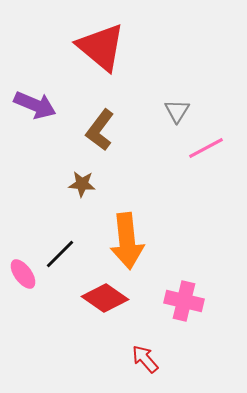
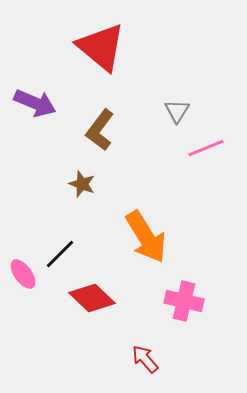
purple arrow: moved 2 px up
pink line: rotated 6 degrees clockwise
brown star: rotated 16 degrees clockwise
orange arrow: moved 19 px right, 4 px up; rotated 26 degrees counterclockwise
red diamond: moved 13 px left; rotated 9 degrees clockwise
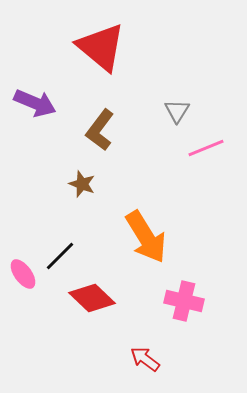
black line: moved 2 px down
red arrow: rotated 12 degrees counterclockwise
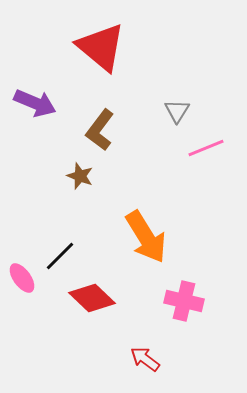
brown star: moved 2 px left, 8 px up
pink ellipse: moved 1 px left, 4 px down
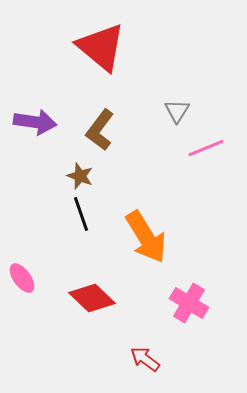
purple arrow: moved 19 px down; rotated 15 degrees counterclockwise
black line: moved 21 px right, 42 px up; rotated 64 degrees counterclockwise
pink cross: moved 5 px right, 2 px down; rotated 18 degrees clockwise
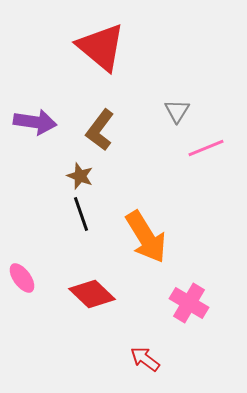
red diamond: moved 4 px up
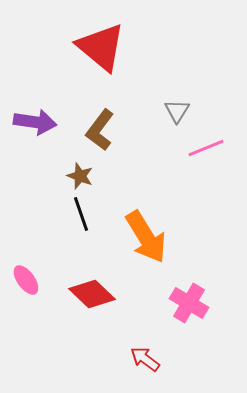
pink ellipse: moved 4 px right, 2 px down
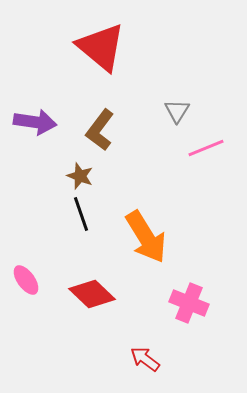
pink cross: rotated 9 degrees counterclockwise
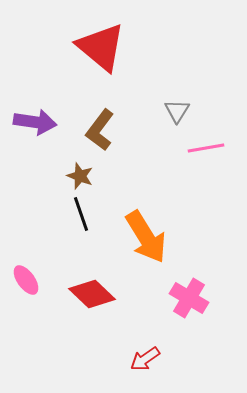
pink line: rotated 12 degrees clockwise
pink cross: moved 5 px up; rotated 9 degrees clockwise
red arrow: rotated 72 degrees counterclockwise
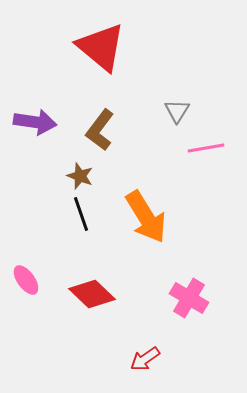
orange arrow: moved 20 px up
